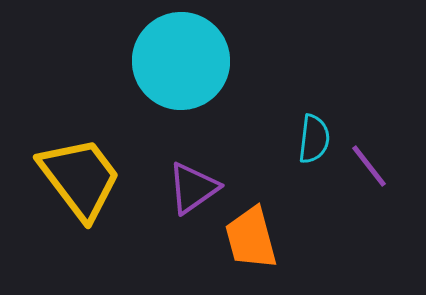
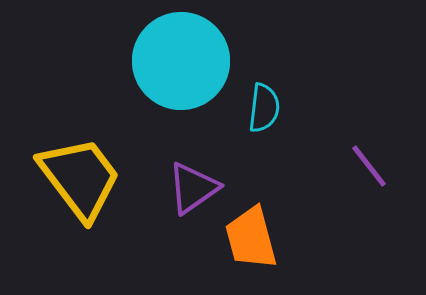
cyan semicircle: moved 50 px left, 31 px up
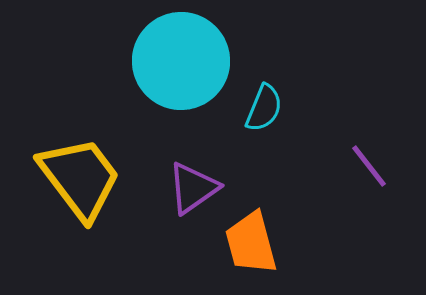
cyan semicircle: rotated 15 degrees clockwise
orange trapezoid: moved 5 px down
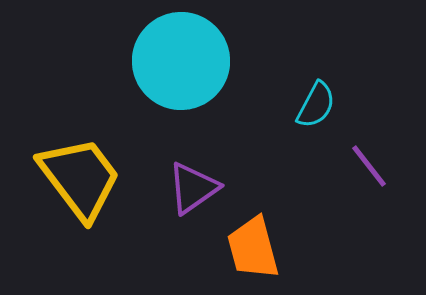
cyan semicircle: moved 52 px right, 3 px up; rotated 6 degrees clockwise
orange trapezoid: moved 2 px right, 5 px down
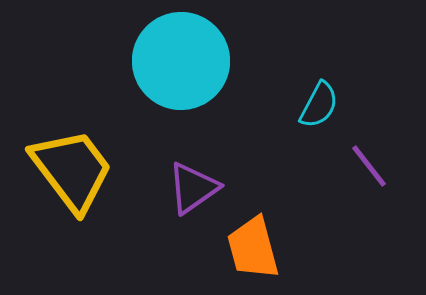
cyan semicircle: moved 3 px right
yellow trapezoid: moved 8 px left, 8 px up
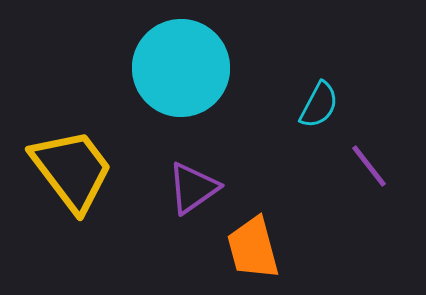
cyan circle: moved 7 px down
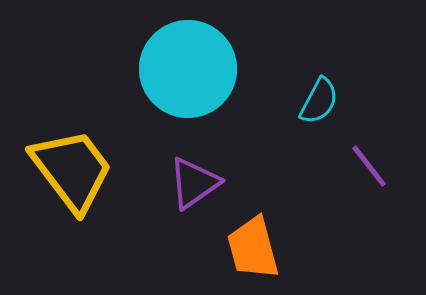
cyan circle: moved 7 px right, 1 px down
cyan semicircle: moved 4 px up
purple triangle: moved 1 px right, 5 px up
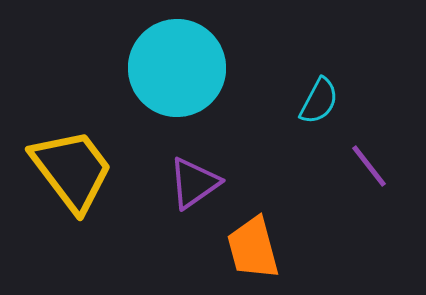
cyan circle: moved 11 px left, 1 px up
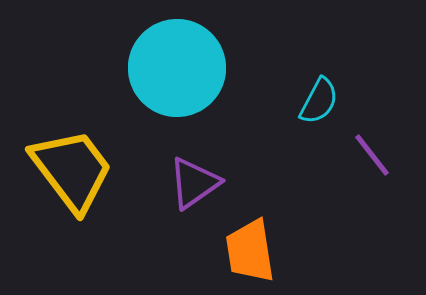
purple line: moved 3 px right, 11 px up
orange trapezoid: moved 3 px left, 3 px down; rotated 6 degrees clockwise
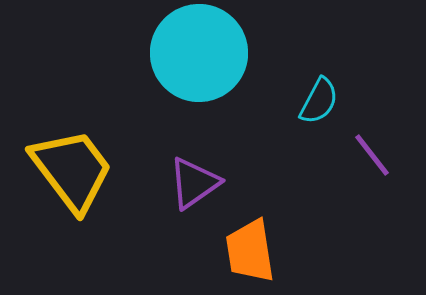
cyan circle: moved 22 px right, 15 px up
